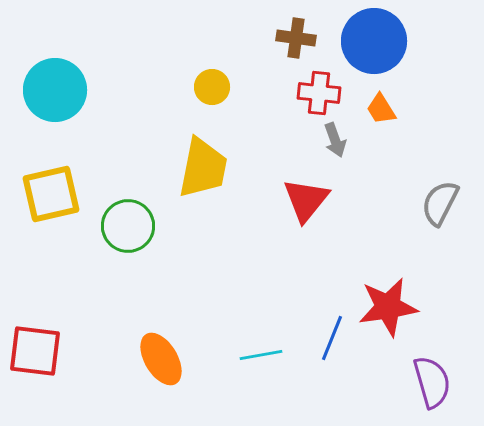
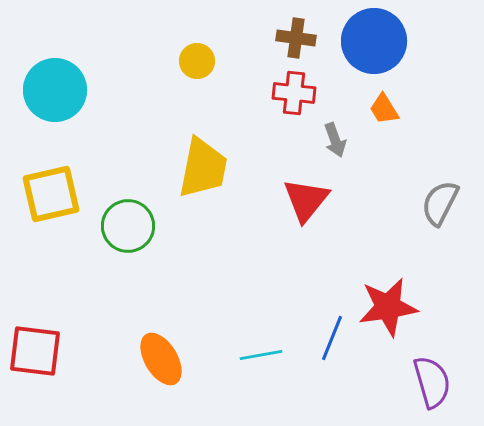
yellow circle: moved 15 px left, 26 px up
red cross: moved 25 px left
orange trapezoid: moved 3 px right
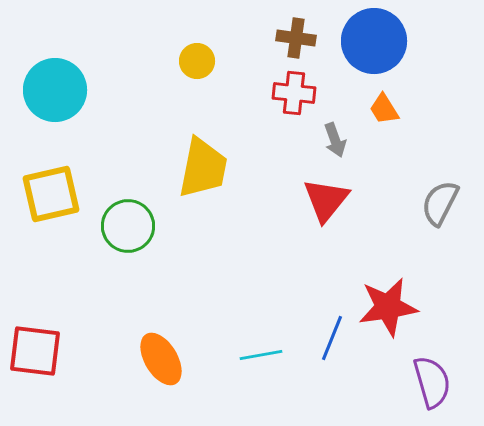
red triangle: moved 20 px right
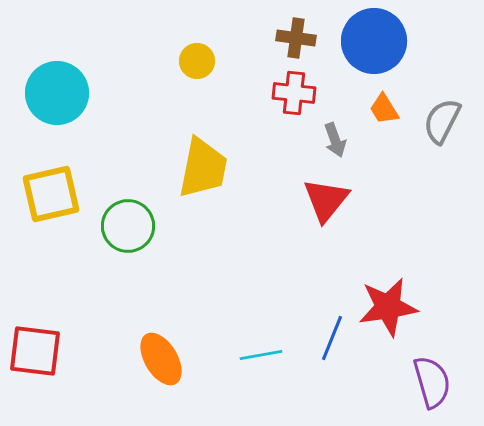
cyan circle: moved 2 px right, 3 px down
gray semicircle: moved 2 px right, 82 px up
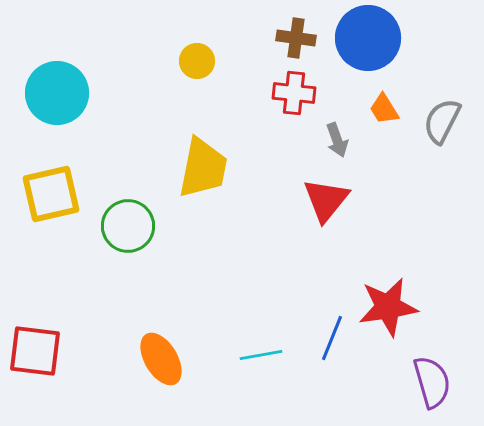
blue circle: moved 6 px left, 3 px up
gray arrow: moved 2 px right
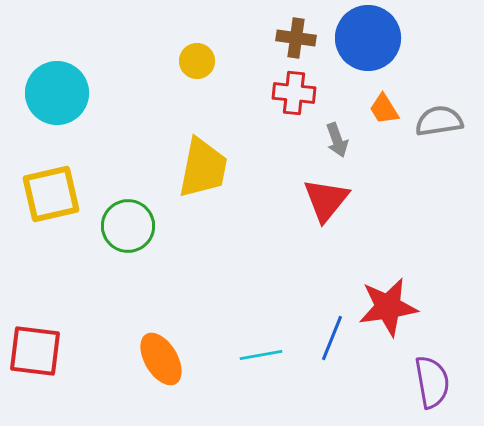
gray semicircle: moved 3 px left; rotated 54 degrees clockwise
purple semicircle: rotated 6 degrees clockwise
